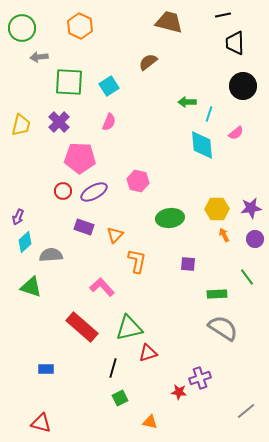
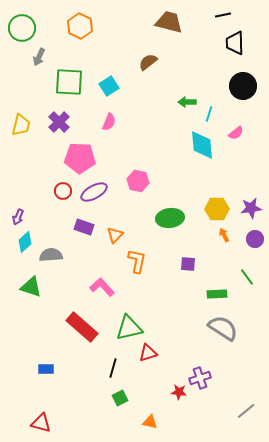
gray arrow at (39, 57): rotated 60 degrees counterclockwise
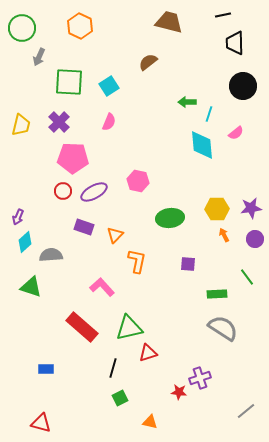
pink pentagon at (80, 158): moved 7 px left
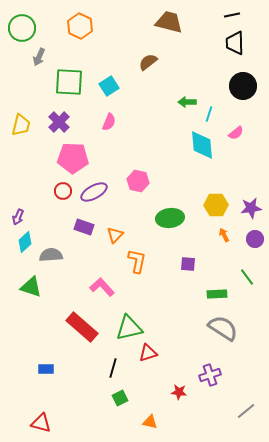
black line at (223, 15): moved 9 px right
yellow hexagon at (217, 209): moved 1 px left, 4 px up
purple cross at (200, 378): moved 10 px right, 3 px up
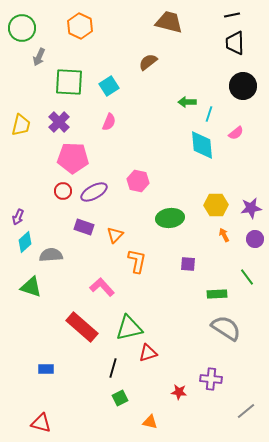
gray semicircle at (223, 328): moved 3 px right
purple cross at (210, 375): moved 1 px right, 4 px down; rotated 25 degrees clockwise
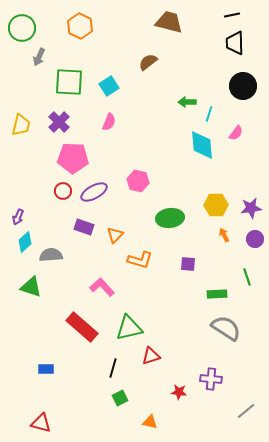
pink semicircle at (236, 133): rotated 14 degrees counterclockwise
orange L-shape at (137, 261): moved 3 px right, 1 px up; rotated 95 degrees clockwise
green line at (247, 277): rotated 18 degrees clockwise
red triangle at (148, 353): moved 3 px right, 3 px down
